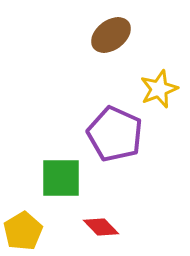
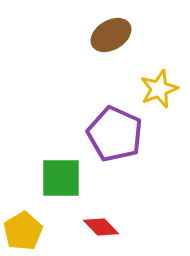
brown ellipse: rotated 6 degrees clockwise
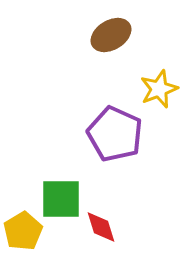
green square: moved 21 px down
red diamond: rotated 27 degrees clockwise
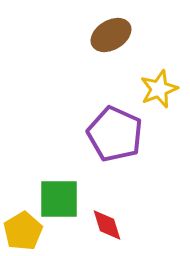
green square: moved 2 px left
red diamond: moved 6 px right, 2 px up
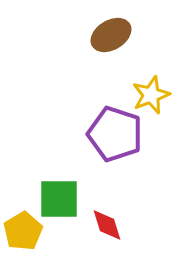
yellow star: moved 8 px left, 6 px down
purple pentagon: rotated 6 degrees counterclockwise
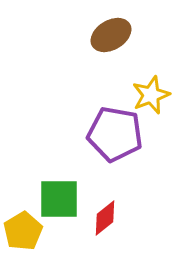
purple pentagon: rotated 8 degrees counterclockwise
red diamond: moved 2 px left, 7 px up; rotated 69 degrees clockwise
